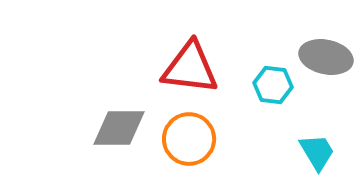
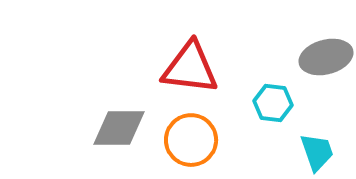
gray ellipse: rotated 27 degrees counterclockwise
cyan hexagon: moved 18 px down
orange circle: moved 2 px right, 1 px down
cyan trapezoid: rotated 12 degrees clockwise
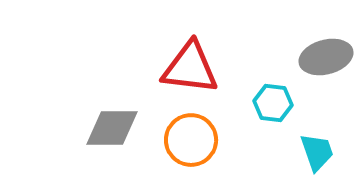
gray diamond: moved 7 px left
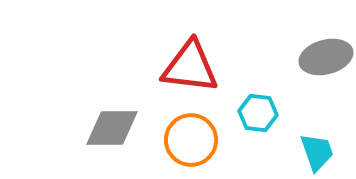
red triangle: moved 1 px up
cyan hexagon: moved 15 px left, 10 px down
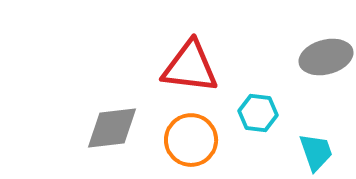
gray diamond: rotated 6 degrees counterclockwise
cyan trapezoid: moved 1 px left
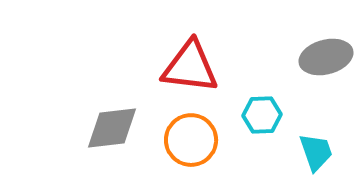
cyan hexagon: moved 4 px right, 2 px down; rotated 9 degrees counterclockwise
